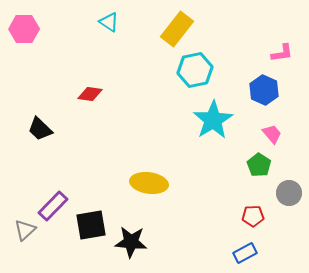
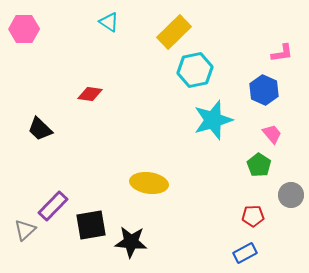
yellow rectangle: moved 3 px left, 3 px down; rotated 8 degrees clockwise
cyan star: rotated 15 degrees clockwise
gray circle: moved 2 px right, 2 px down
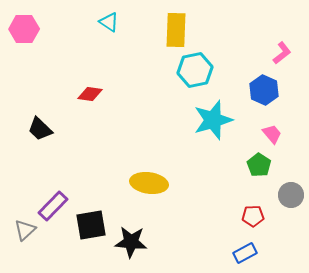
yellow rectangle: moved 2 px right, 2 px up; rotated 44 degrees counterclockwise
pink L-shape: rotated 30 degrees counterclockwise
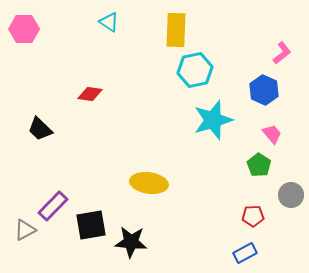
gray triangle: rotated 15 degrees clockwise
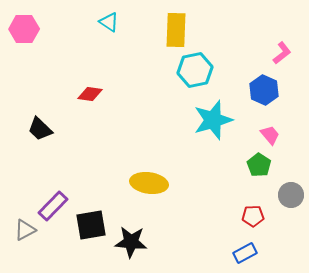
pink trapezoid: moved 2 px left, 1 px down
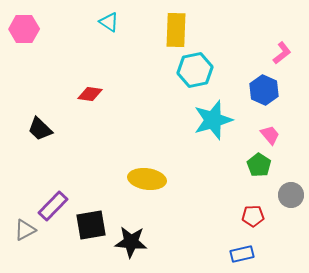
yellow ellipse: moved 2 px left, 4 px up
blue rectangle: moved 3 px left, 1 px down; rotated 15 degrees clockwise
